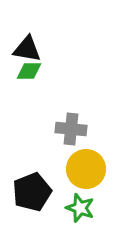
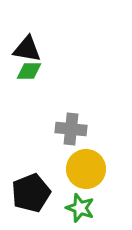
black pentagon: moved 1 px left, 1 px down
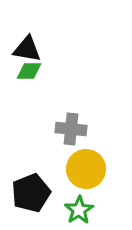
green star: moved 1 px left, 2 px down; rotated 20 degrees clockwise
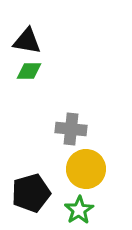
black triangle: moved 8 px up
black pentagon: rotated 6 degrees clockwise
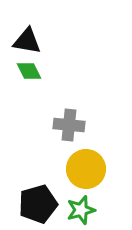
green diamond: rotated 64 degrees clockwise
gray cross: moved 2 px left, 4 px up
black pentagon: moved 7 px right, 11 px down
green star: moved 2 px right; rotated 16 degrees clockwise
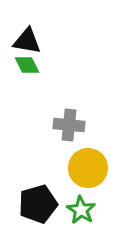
green diamond: moved 2 px left, 6 px up
yellow circle: moved 2 px right, 1 px up
green star: rotated 24 degrees counterclockwise
